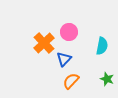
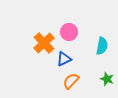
blue triangle: rotated 21 degrees clockwise
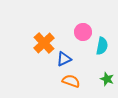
pink circle: moved 14 px right
orange semicircle: rotated 66 degrees clockwise
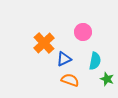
cyan semicircle: moved 7 px left, 15 px down
orange semicircle: moved 1 px left, 1 px up
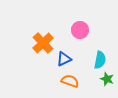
pink circle: moved 3 px left, 2 px up
orange cross: moved 1 px left
cyan semicircle: moved 5 px right, 1 px up
orange semicircle: moved 1 px down
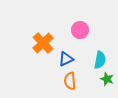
blue triangle: moved 2 px right
orange semicircle: rotated 114 degrees counterclockwise
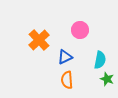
orange cross: moved 4 px left, 3 px up
blue triangle: moved 1 px left, 2 px up
orange semicircle: moved 3 px left, 1 px up
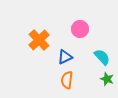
pink circle: moved 1 px up
cyan semicircle: moved 2 px right, 3 px up; rotated 54 degrees counterclockwise
orange semicircle: rotated 12 degrees clockwise
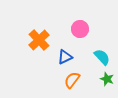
orange semicircle: moved 5 px right; rotated 30 degrees clockwise
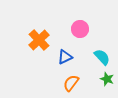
orange semicircle: moved 1 px left, 3 px down
